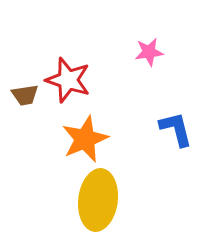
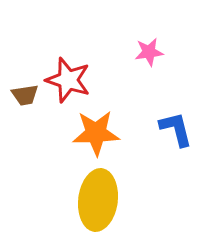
orange star: moved 11 px right, 6 px up; rotated 21 degrees clockwise
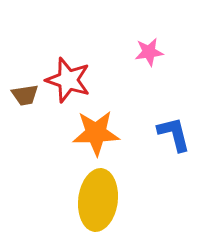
blue L-shape: moved 2 px left, 5 px down
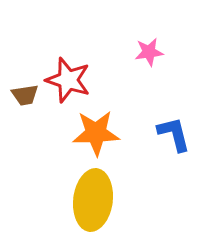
yellow ellipse: moved 5 px left
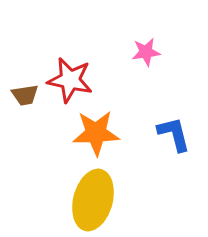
pink star: moved 3 px left
red star: moved 2 px right; rotated 6 degrees counterclockwise
yellow ellipse: rotated 8 degrees clockwise
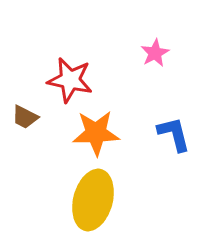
pink star: moved 9 px right, 1 px down; rotated 20 degrees counterclockwise
brown trapezoid: moved 22 px down; rotated 36 degrees clockwise
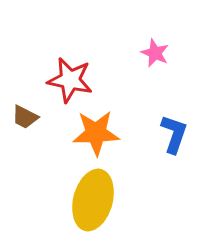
pink star: rotated 20 degrees counterclockwise
blue L-shape: rotated 33 degrees clockwise
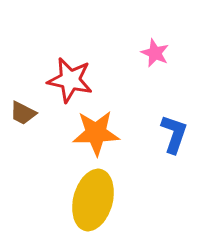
brown trapezoid: moved 2 px left, 4 px up
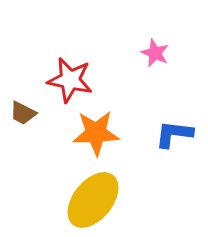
blue L-shape: rotated 102 degrees counterclockwise
yellow ellipse: rotated 24 degrees clockwise
